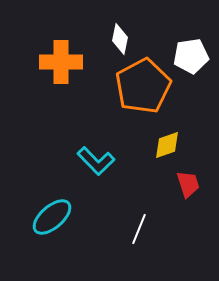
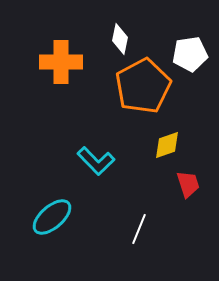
white pentagon: moved 1 px left, 2 px up
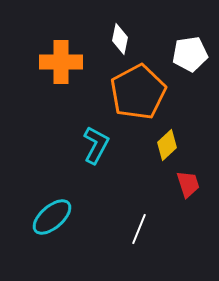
orange pentagon: moved 5 px left, 6 px down
yellow diamond: rotated 24 degrees counterclockwise
cyan L-shape: moved 16 px up; rotated 108 degrees counterclockwise
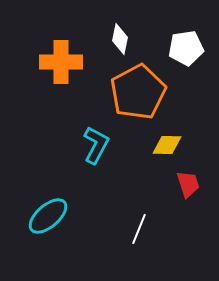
white pentagon: moved 4 px left, 6 px up
yellow diamond: rotated 44 degrees clockwise
cyan ellipse: moved 4 px left, 1 px up
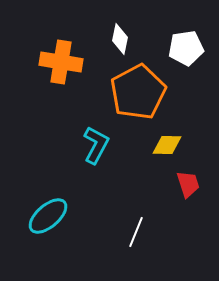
orange cross: rotated 9 degrees clockwise
white line: moved 3 px left, 3 px down
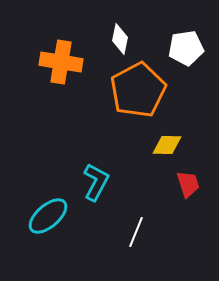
orange pentagon: moved 2 px up
cyan L-shape: moved 37 px down
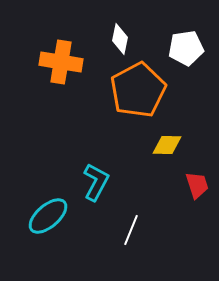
red trapezoid: moved 9 px right, 1 px down
white line: moved 5 px left, 2 px up
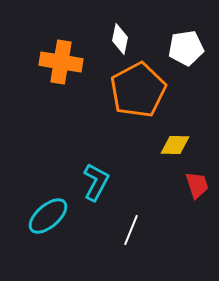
yellow diamond: moved 8 px right
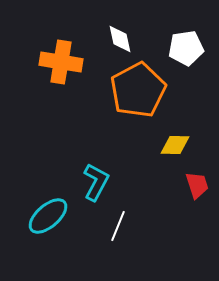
white diamond: rotated 24 degrees counterclockwise
white line: moved 13 px left, 4 px up
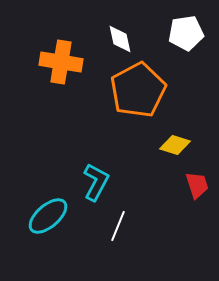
white pentagon: moved 15 px up
yellow diamond: rotated 16 degrees clockwise
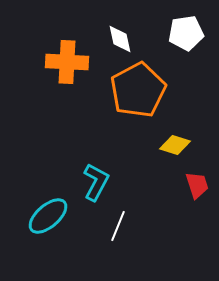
orange cross: moved 6 px right; rotated 6 degrees counterclockwise
